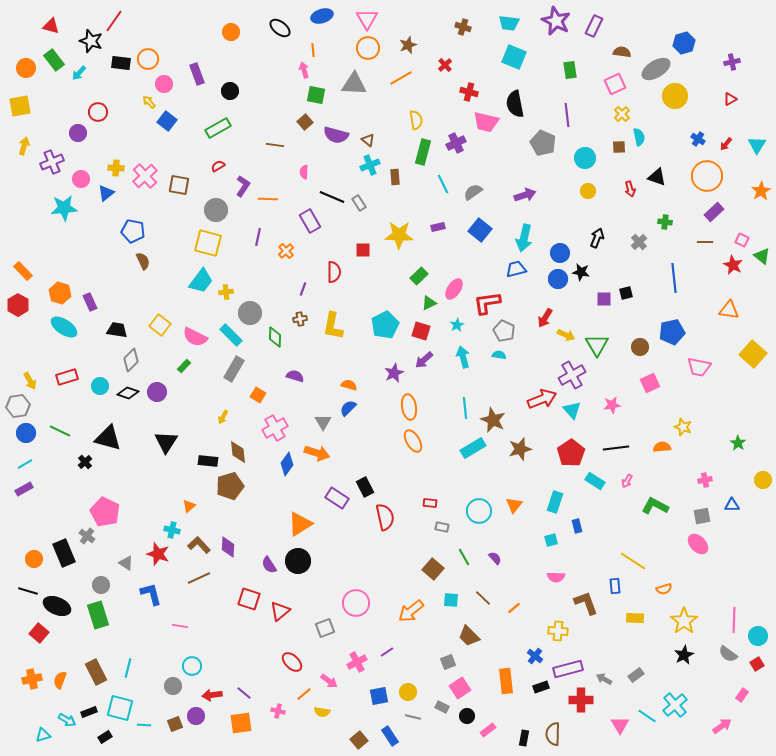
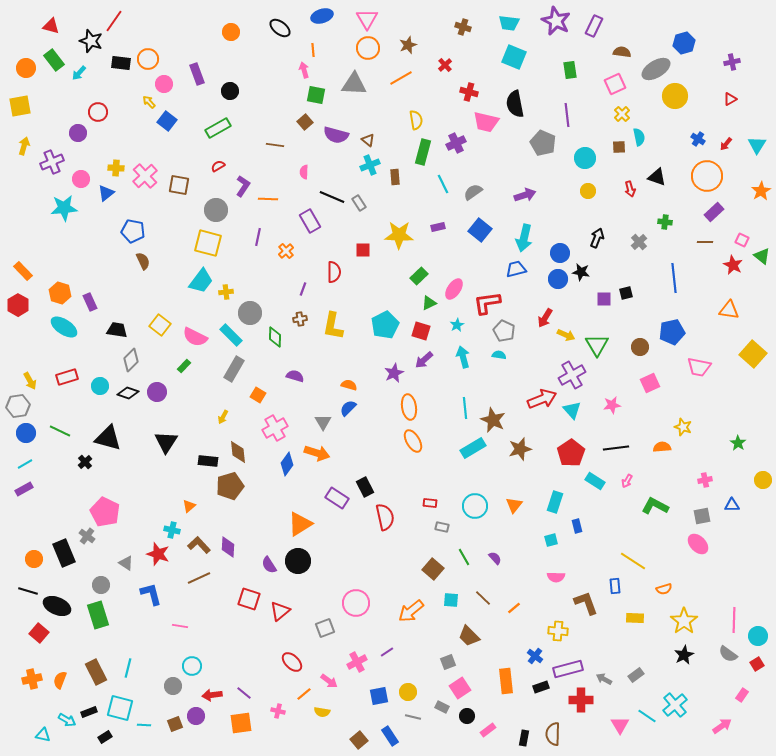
cyan circle at (479, 511): moved 4 px left, 5 px up
cyan triangle at (43, 735): rotated 28 degrees clockwise
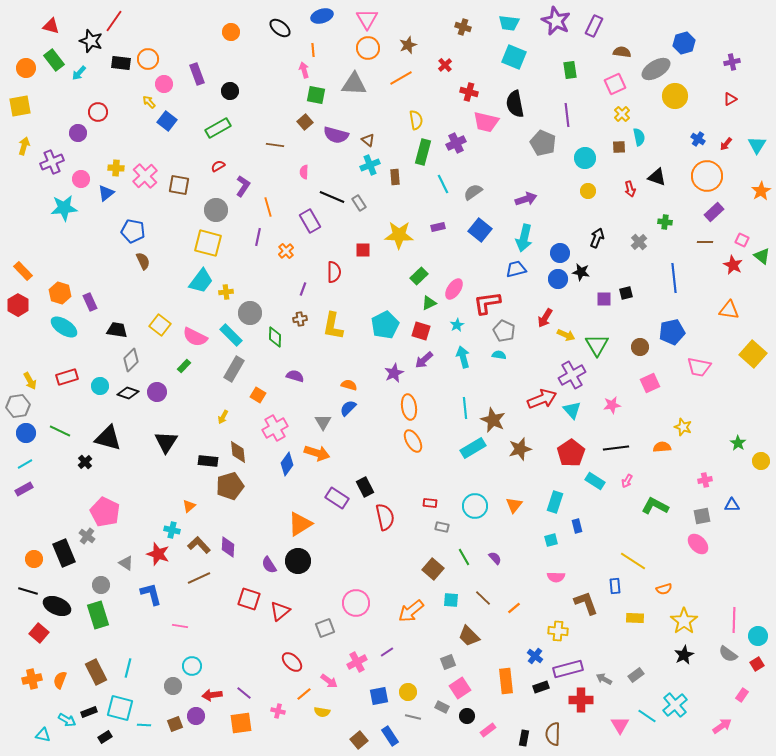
purple arrow at (525, 195): moved 1 px right, 4 px down
orange line at (268, 199): moved 8 px down; rotated 72 degrees clockwise
yellow circle at (763, 480): moved 2 px left, 19 px up
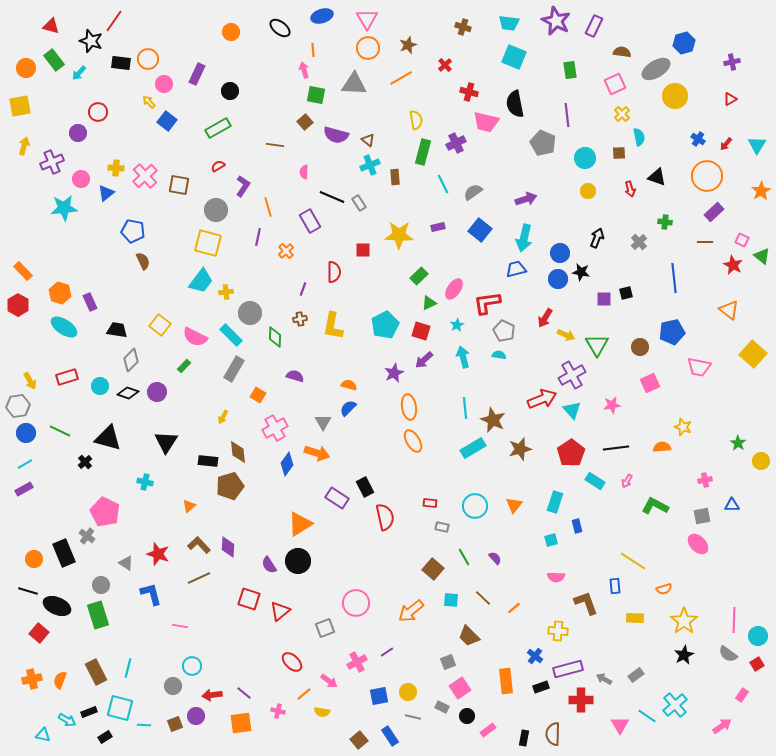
purple rectangle at (197, 74): rotated 45 degrees clockwise
brown square at (619, 147): moved 6 px down
orange triangle at (729, 310): rotated 30 degrees clockwise
cyan cross at (172, 530): moved 27 px left, 48 px up
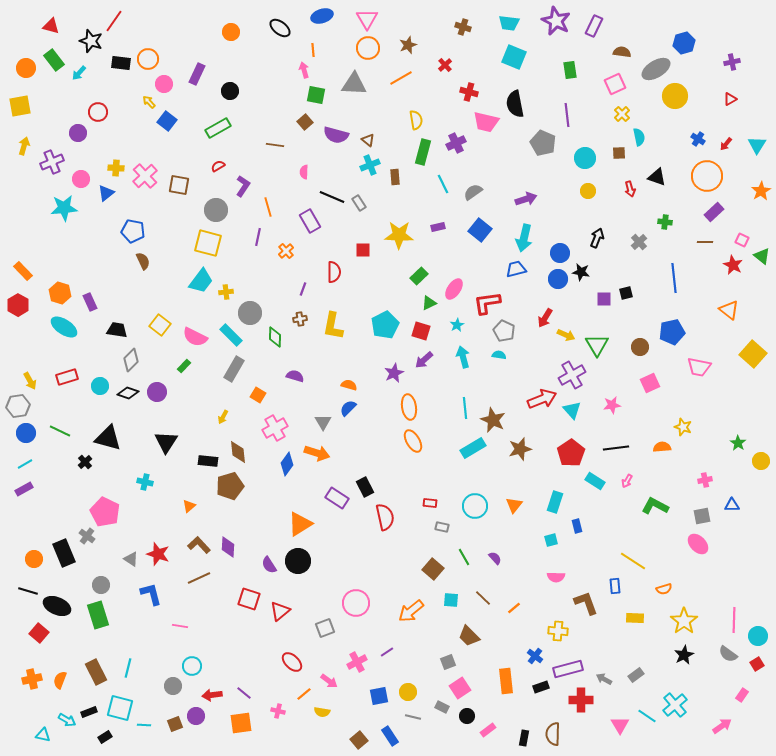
gray triangle at (126, 563): moved 5 px right, 4 px up
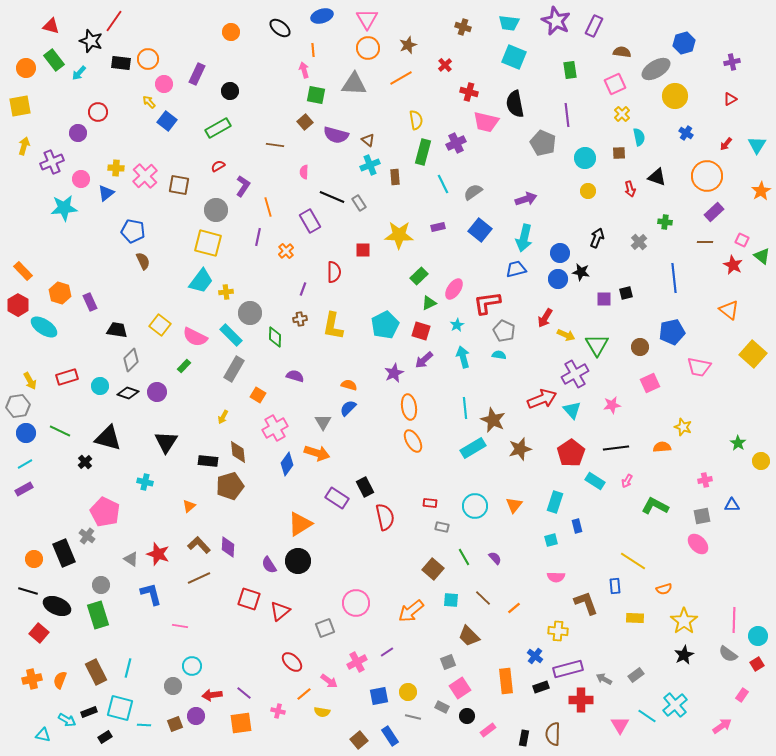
blue cross at (698, 139): moved 12 px left, 6 px up
cyan ellipse at (64, 327): moved 20 px left
purple cross at (572, 375): moved 3 px right, 1 px up
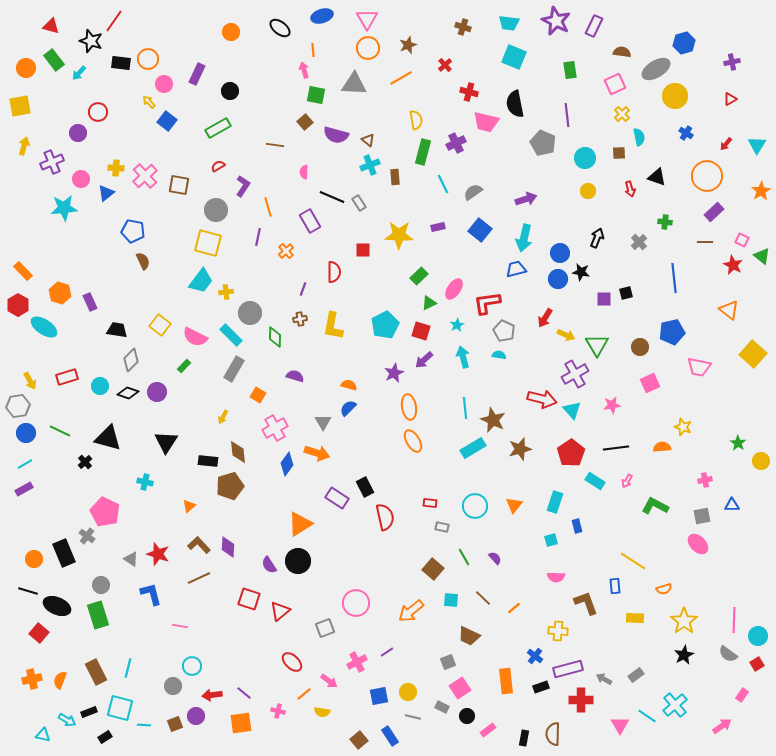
red arrow at (542, 399): rotated 36 degrees clockwise
brown trapezoid at (469, 636): rotated 20 degrees counterclockwise
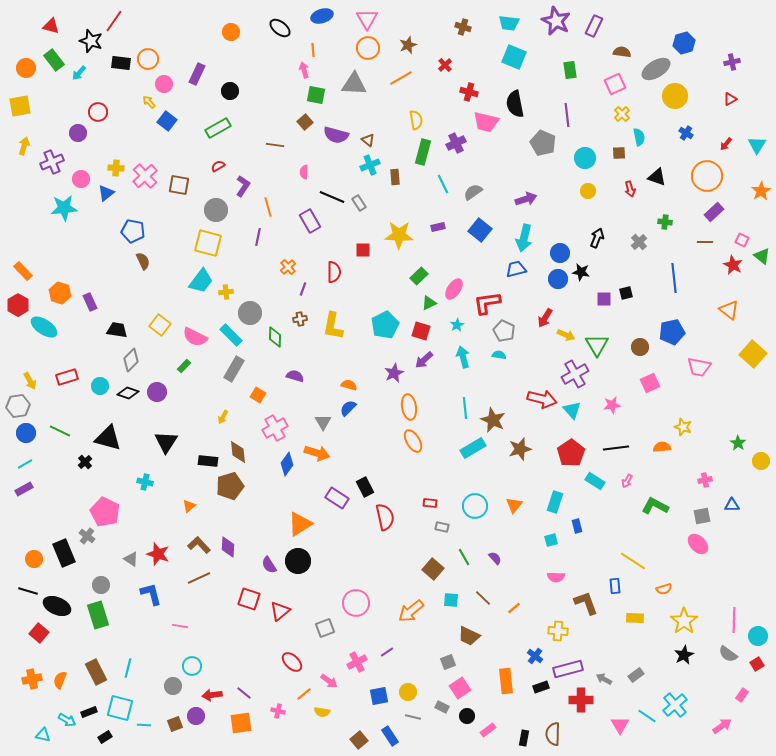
orange cross at (286, 251): moved 2 px right, 16 px down
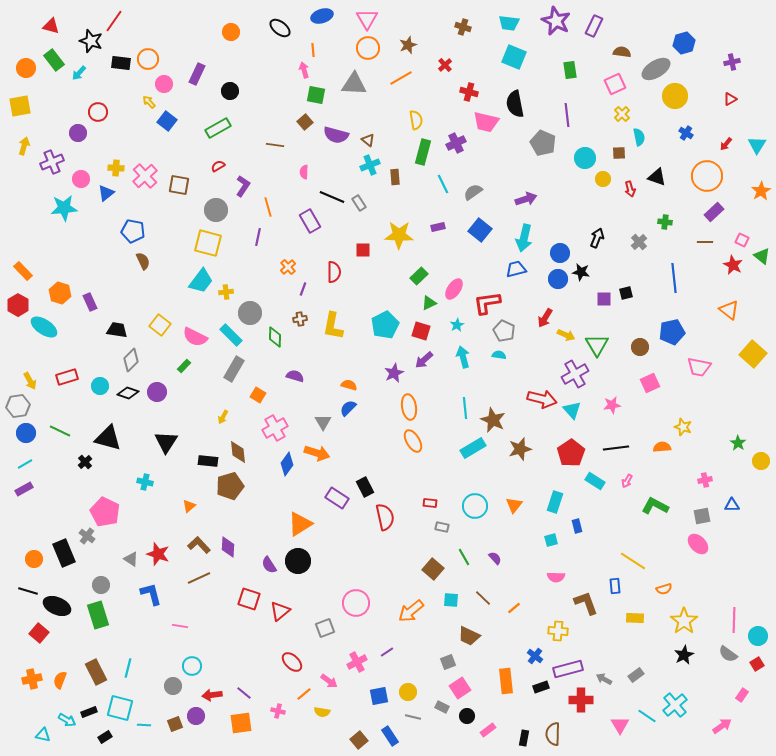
yellow circle at (588, 191): moved 15 px right, 12 px up
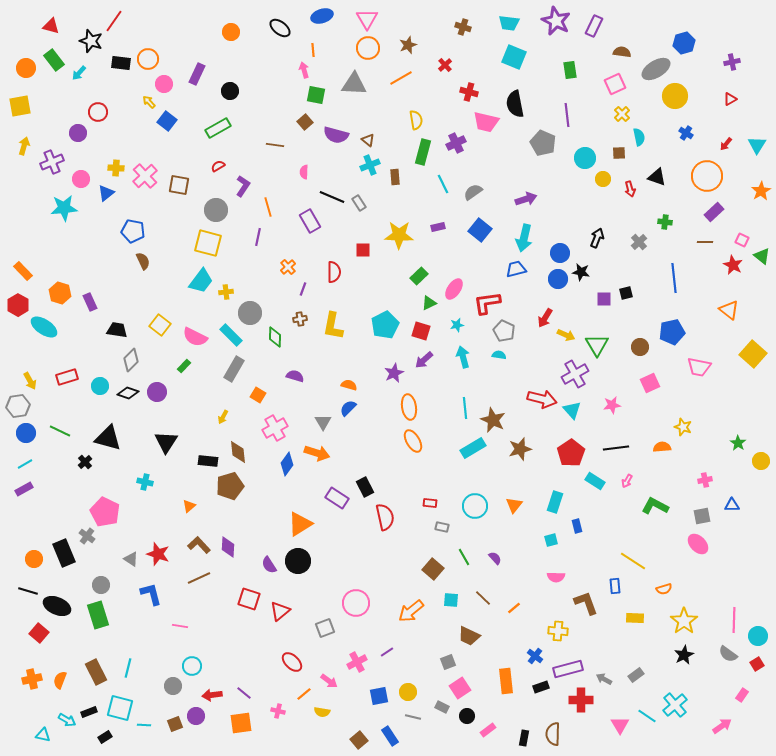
cyan star at (457, 325): rotated 16 degrees clockwise
